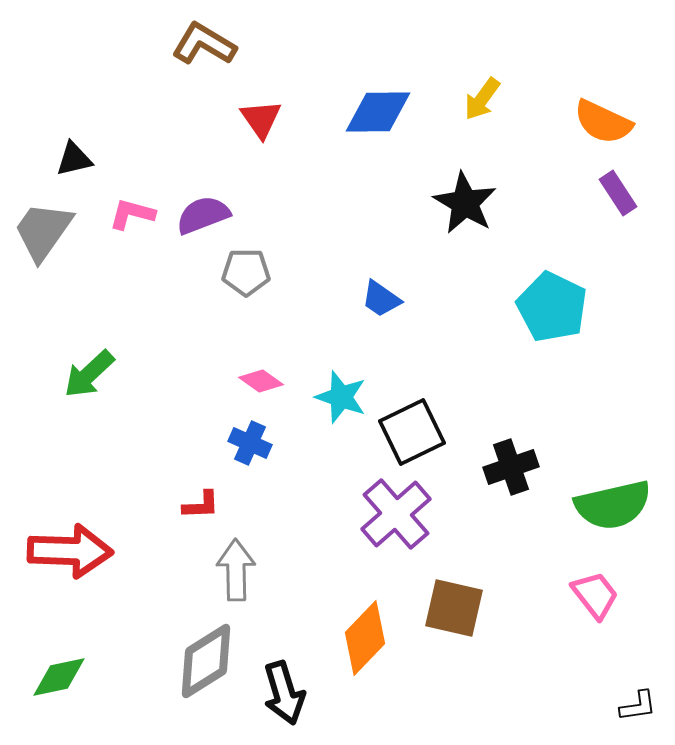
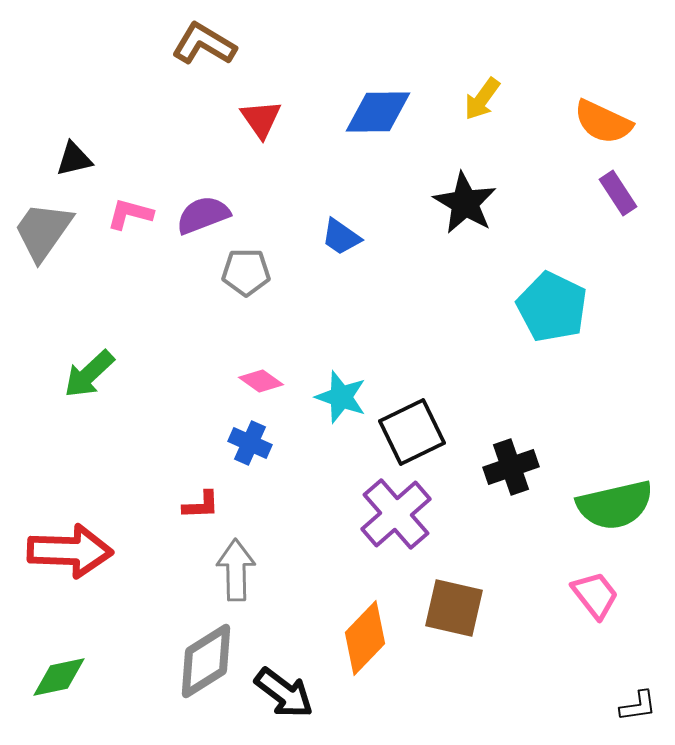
pink L-shape: moved 2 px left
blue trapezoid: moved 40 px left, 62 px up
green semicircle: moved 2 px right
black arrow: rotated 36 degrees counterclockwise
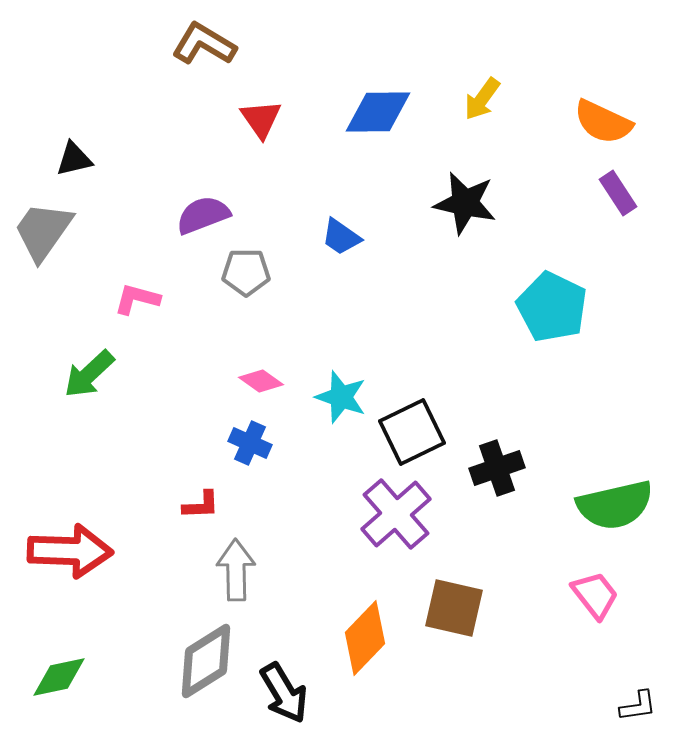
black star: rotated 18 degrees counterclockwise
pink L-shape: moved 7 px right, 85 px down
black cross: moved 14 px left, 1 px down
black arrow: rotated 22 degrees clockwise
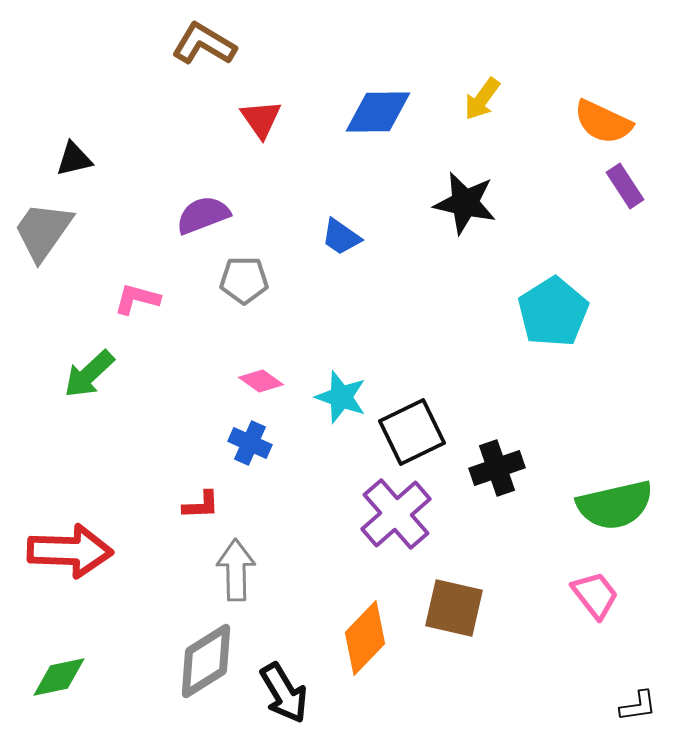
purple rectangle: moved 7 px right, 7 px up
gray pentagon: moved 2 px left, 8 px down
cyan pentagon: moved 1 px right, 5 px down; rotated 14 degrees clockwise
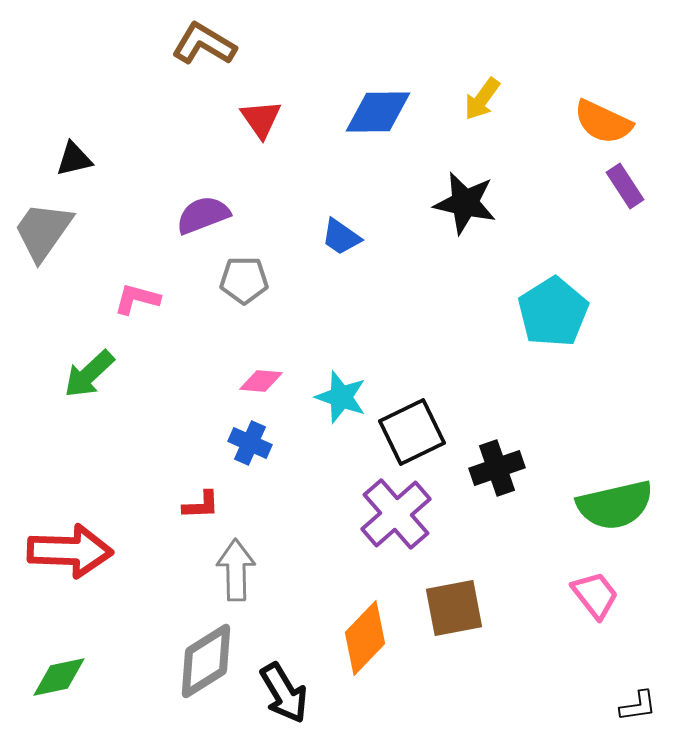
pink diamond: rotated 30 degrees counterclockwise
brown square: rotated 24 degrees counterclockwise
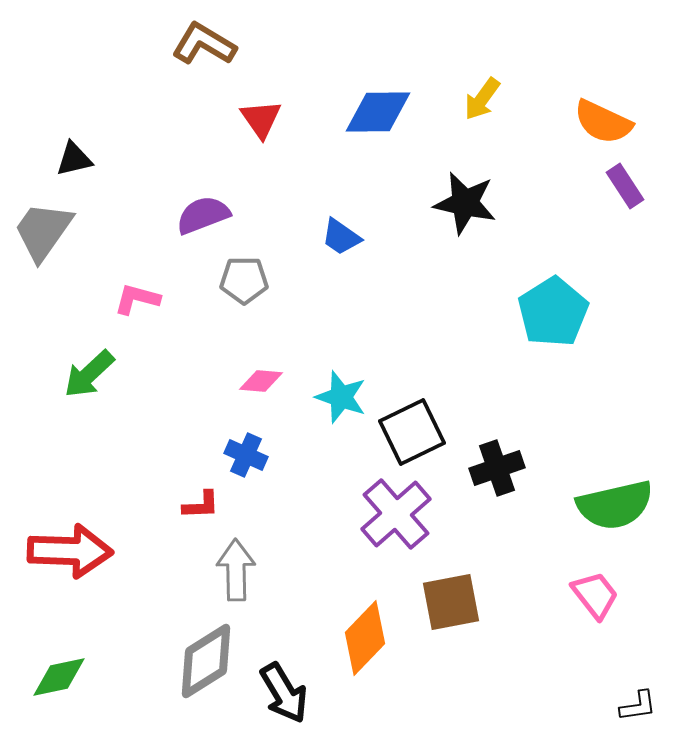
blue cross: moved 4 px left, 12 px down
brown square: moved 3 px left, 6 px up
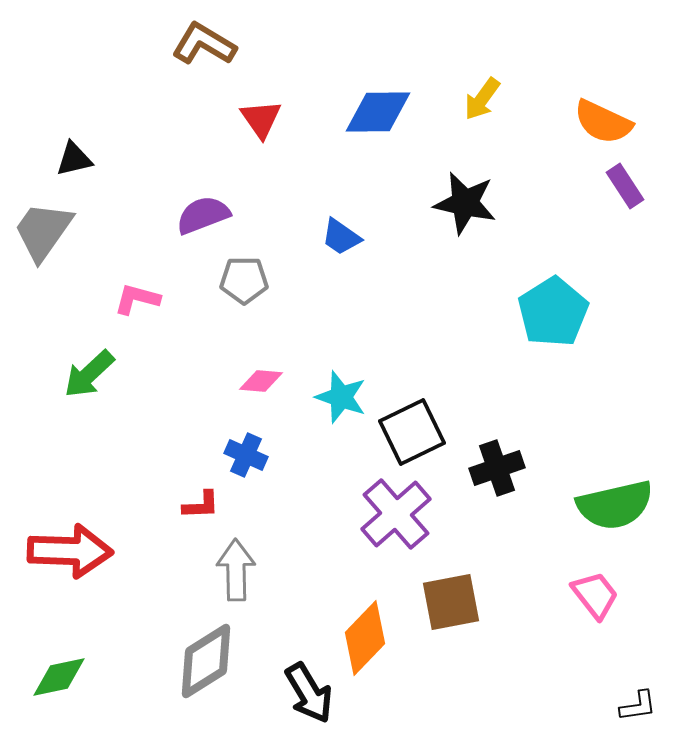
black arrow: moved 25 px right
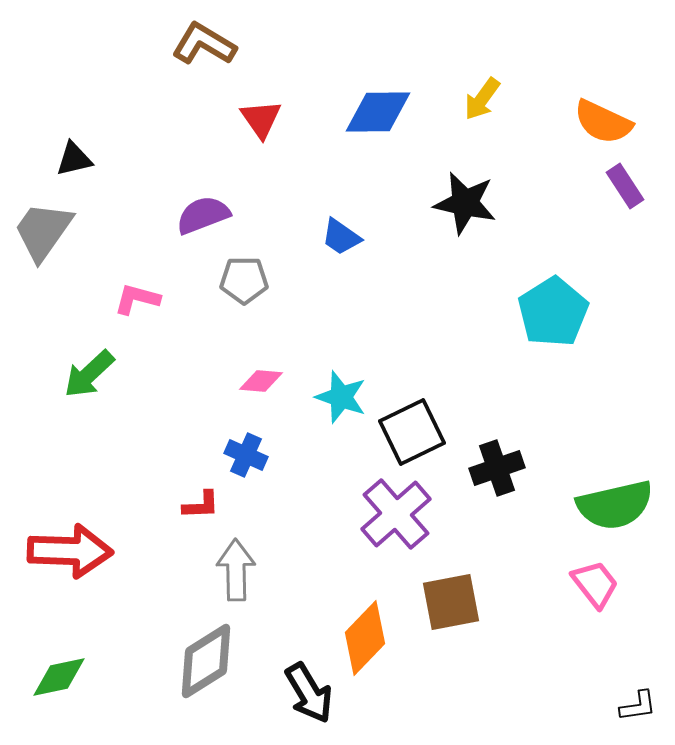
pink trapezoid: moved 11 px up
